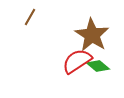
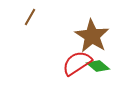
brown star: moved 1 px down
red semicircle: moved 2 px down
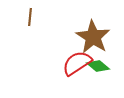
brown line: rotated 24 degrees counterclockwise
brown star: moved 1 px right, 1 px down
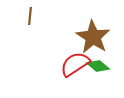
brown line: moved 1 px up
red semicircle: moved 2 px left, 1 px down
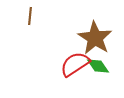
brown star: moved 2 px right, 1 px down
green diamond: rotated 15 degrees clockwise
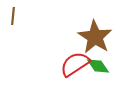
brown line: moved 17 px left
brown star: moved 1 px up
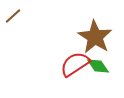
brown line: rotated 42 degrees clockwise
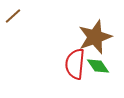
brown star: rotated 20 degrees clockwise
red semicircle: rotated 52 degrees counterclockwise
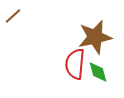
brown star: rotated 8 degrees clockwise
green diamond: moved 6 px down; rotated 20 degrees clockwise
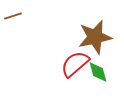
brown line: rotated 24 degrees clockwise
red semicircle: rotated 44 degrees clockwise
